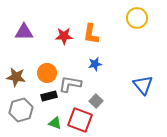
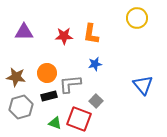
gray L-shape: rotated 15 degrees counterclockwise
gray hexagon: moved 3 px up
red square: moved 1 px left, 1 px up
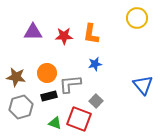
purple triangle: moved 9 px right
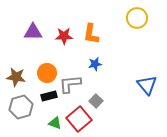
blue triangle: moved 4 px right
red square: rotated 30 degrees clockwise
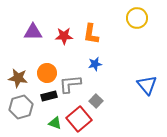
brown star: moved 2 px right, 1 px down
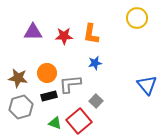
blue star: moved 1 px up
red square: moved 2 px down
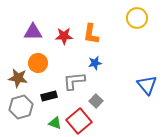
orange circle: moved 9 px left, 10 px up
gray L-shape: moved 4 px right, 3 px up
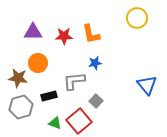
orange L-shape: rotated 20 degrees counterclockwise
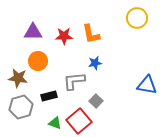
orange circle: moved 2 px up
blue triangle: rotated 40 degrees counterclockwise
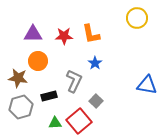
purple triangle: moved 2 px down
blue star: rotated 24 degrees counterclockwise
gray L-shape: rotated 120 degrees clockwise
green triangle: rotated 24 degrees counterclockwise
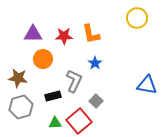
orange circle: moved 5 px right, 2 px up
black rectangle: moved 4 px right
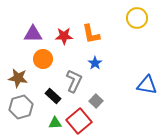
black rectangle: rotated 56 degrees clockwise
